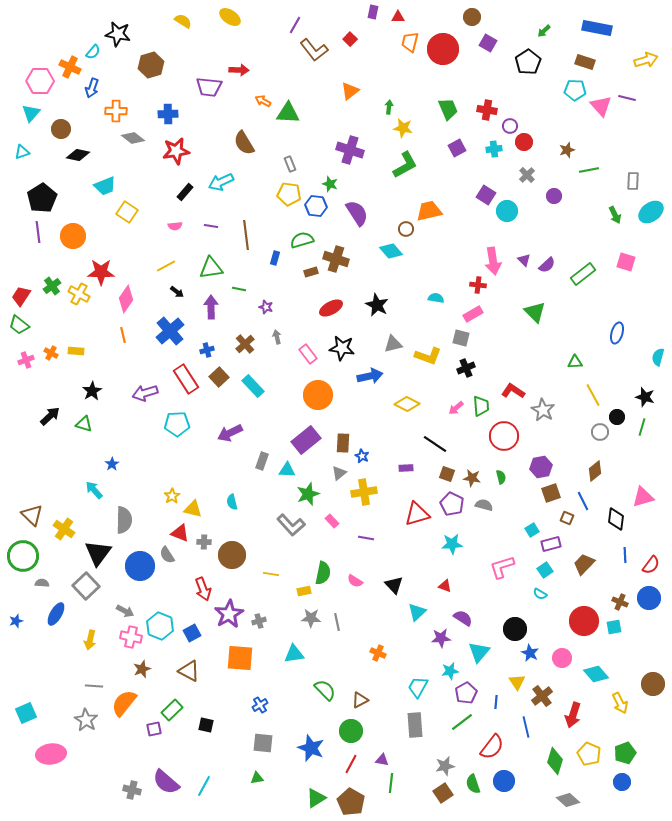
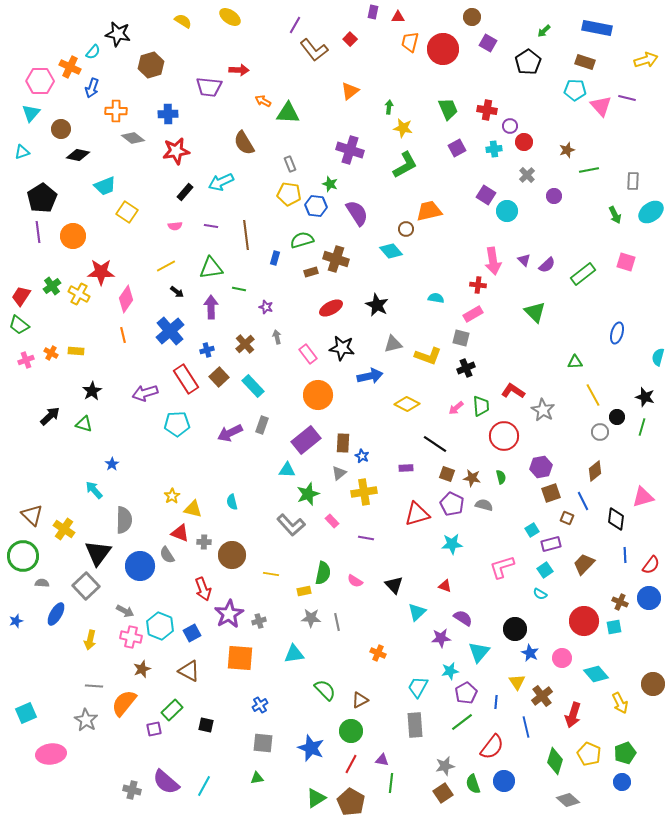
gray rectangle at (262, 461): moved 36 px up
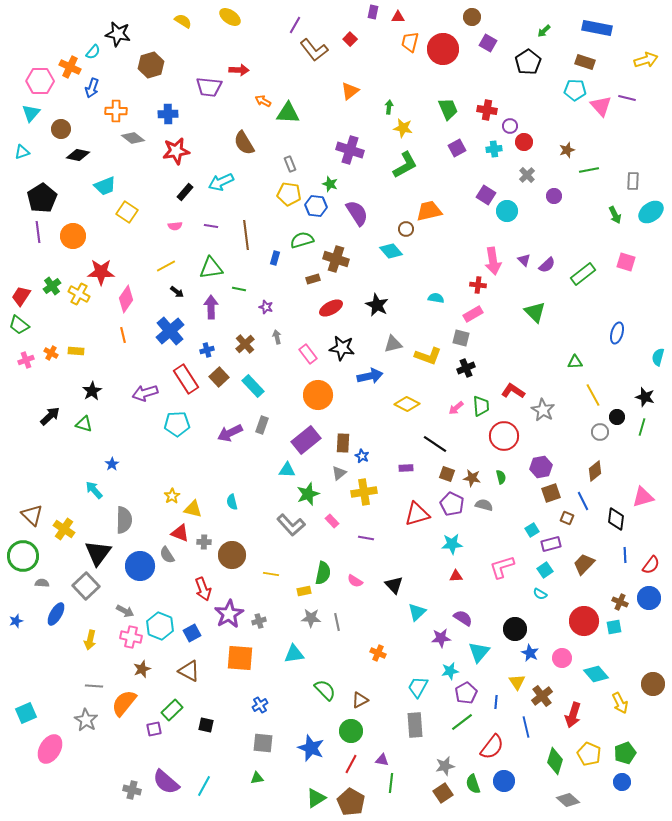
brown rectangle at (311, 272): moved 2 px right, 7 px down
red triangle at (445, 586): moved 11 px right, 10 px up; rotated 24 degrees counterclockwise
pink ellipse at (51, 754): moved 1 px left, 5 px up; rotated 52 degrees counterclockwise
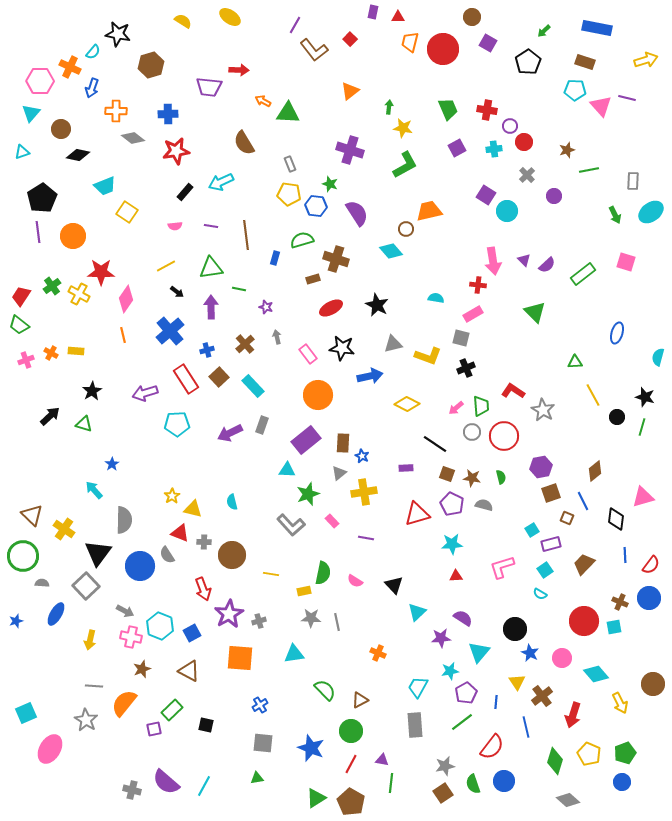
gray circle at (600, 432): moved 128 px left
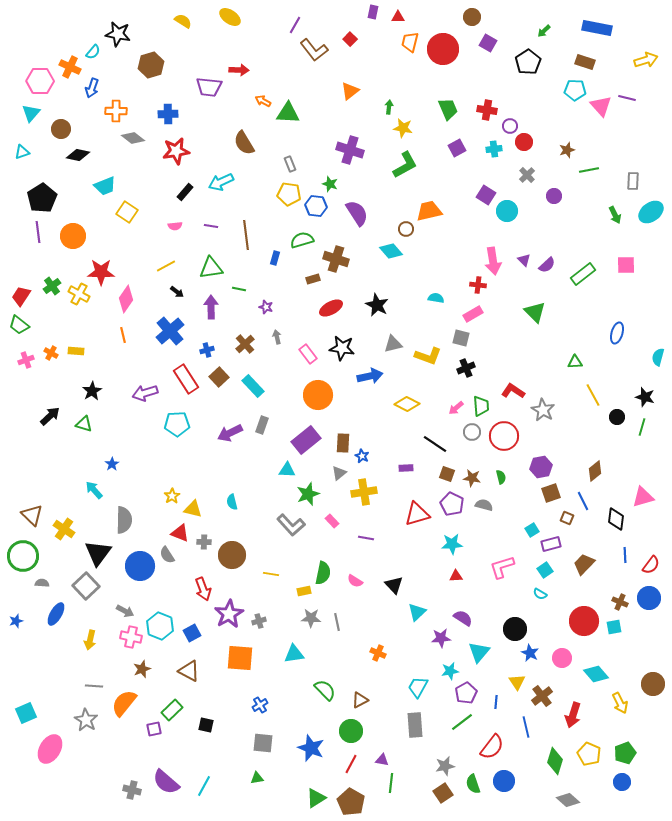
pink square at (626, 262): moved 3 px down; rotated 18 degrees counterclockwise
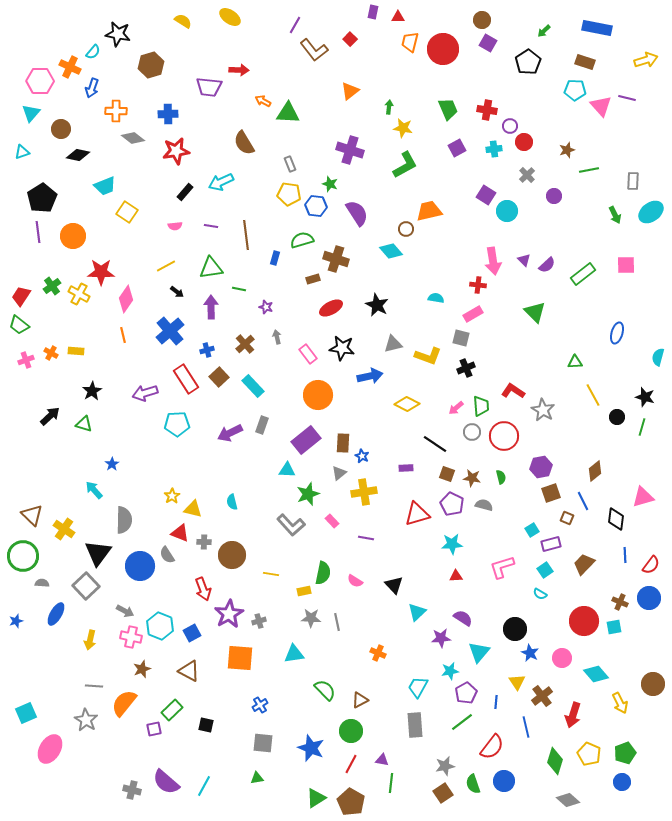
brown circle at (472, 17): moved 10 px right, 3 px down
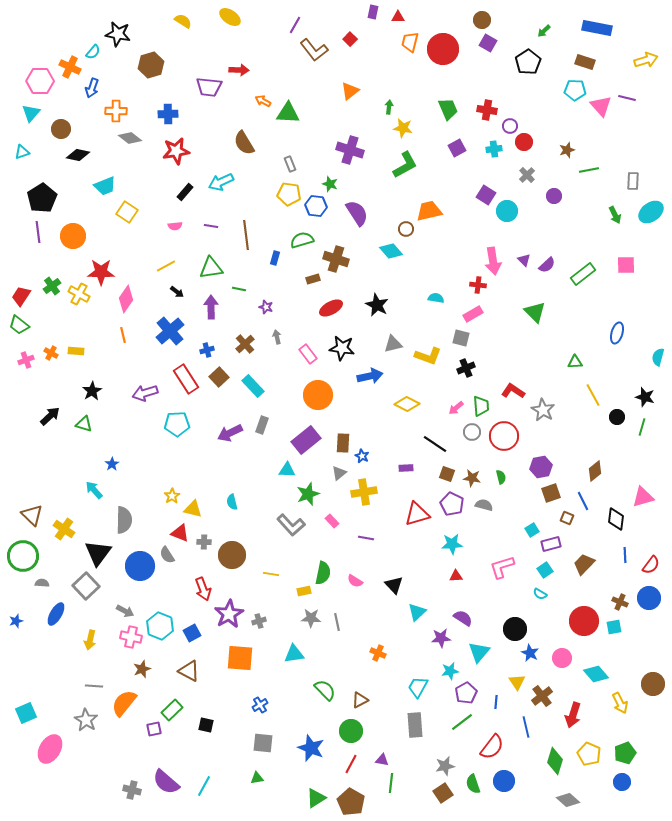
gray diamond at (133, 138): moved 3 px left
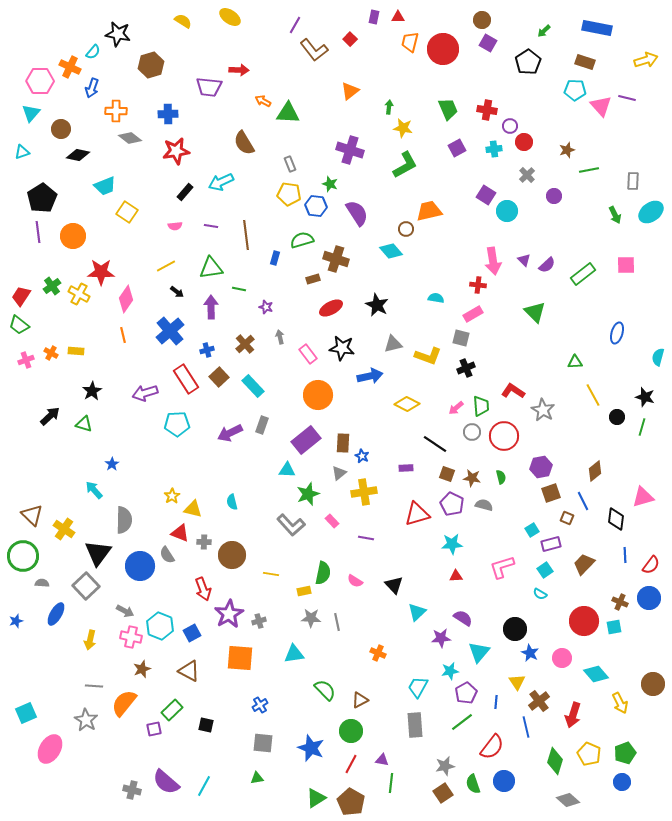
purple rectangle at (373, 12): moved 1 px right, 5 px down
gray arrow at (277, 337): moved 3 px right
brown cross at (542, 696): moved 3 px left, 5 px down
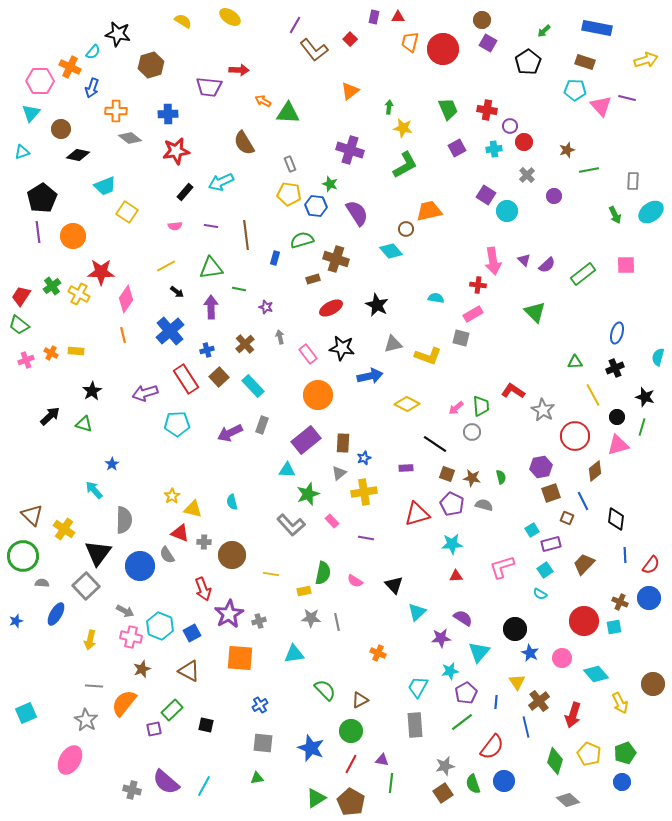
black cross at (466, 368): moved 149 px right
red circle at (504, 436): moved 71 px right
blue star at (362, 456): moved 2 px right, 2 px down; rotated 24 degrees clockwise
pink triangle at (643, 497): moved 25 px left, 52 px up
pink ellipse at (50, 749): moved 20 px right, 11 px down
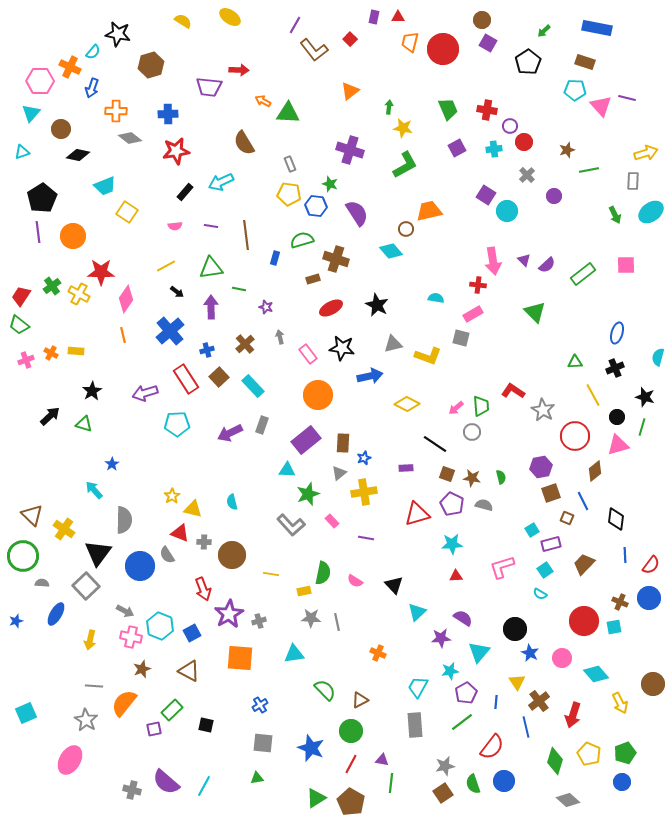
yellow arrow at (646, 60): moved 93 px down
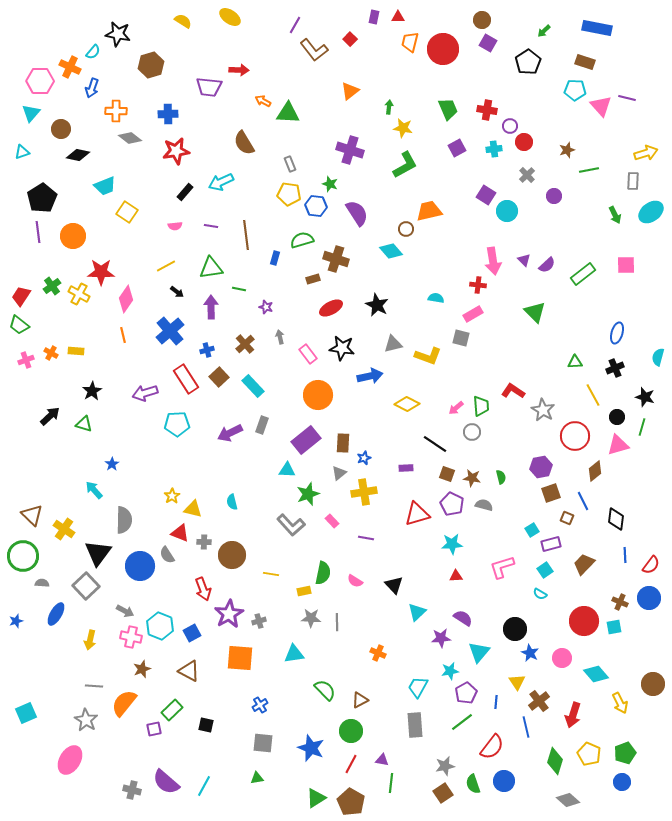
gray line at (337, 622): rotated 12 degrees clockwise
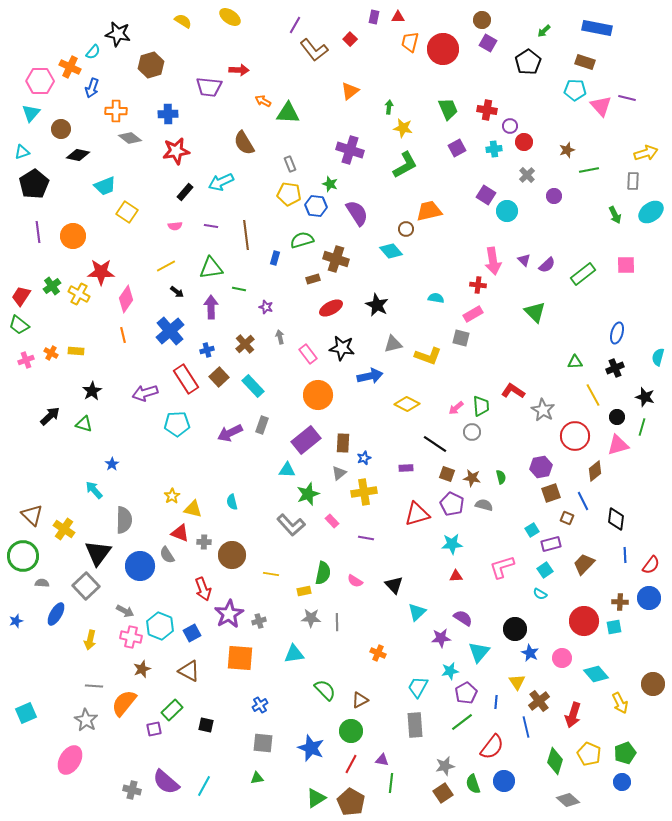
black pentagon at (42, 198): moved 8 px left, 14 px up
brown cross at (620, 602): rotated 21 degrees counterclockwise
